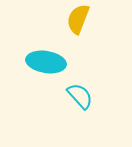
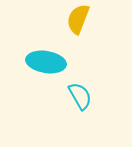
cyan semicircle: rotated 12 degrees clockwise
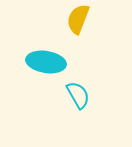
cyan semicircle: moved 2 px left, 1 px up
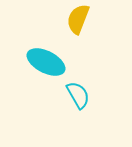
cyan ellipse: rotated 18 degrees clockwise
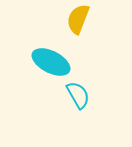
cyan ellipse: moved 5 px right
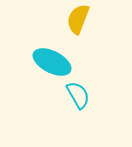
cyan ellipse: moved 1 px right
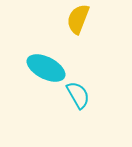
cyan ellipse: moved 6 px left, 6 px down
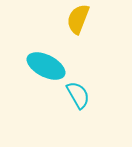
cyan ellipse: moved 2 px up
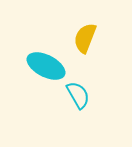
yellow semicircle: moved 7 px right, 19 px down
